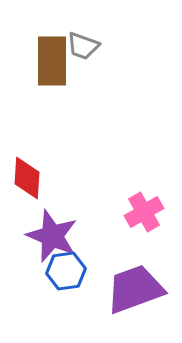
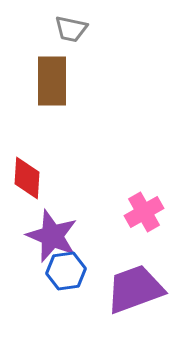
gray trapezoid: moved 12 px left, 17 px up; rotated 8 degrees counterclockwise
brown rectangle: moved 20 px down
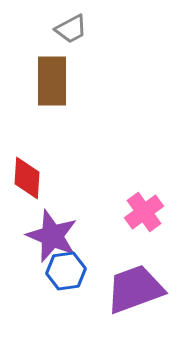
gray trapezoid: rotated 40 degrees counterclockwise
pink cross: rotated 6 degrees counterclockwise
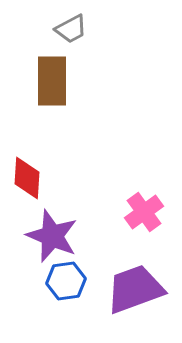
blue hexagon: moved 10 px down
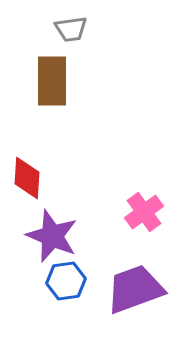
gray trapezoid: rotated 20 degrees clockwise
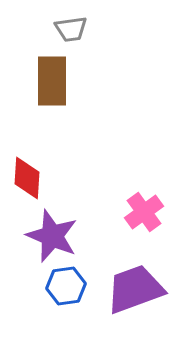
blue hexagon: moved 5 px down
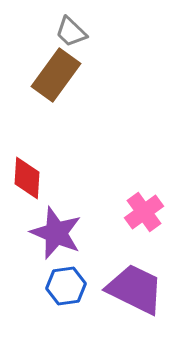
gray trapezoid: moved 3 px down; rotated 52 degrees clockwise
brown rectangle: moved 4 px right, 6 px up; rotated 36 degrees clockwise
purple star: moved 4 px right, 3 px up
purple trapezoid: rotated 46 degrees clockwise
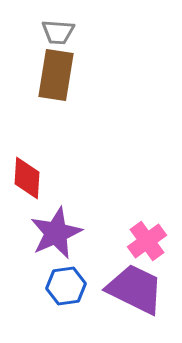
gray trapezoid: moved 13 px left; rotated 40 degrees counterclockwise
brown rectangle: rotated 27 degrees counterclockwise
pink cross: moved 3 px right, 29 px down
purple star: rotated 26 degrees clockwise
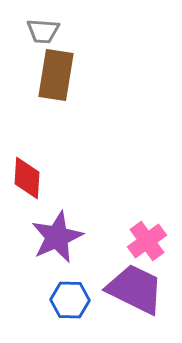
gray trapezoid: moved 15 px left, 1 px up
purple star: moved 1 px right, 4 px down
blue hexagon: moved 4 px right, 14 px down; rotated 9 degrees clockwise
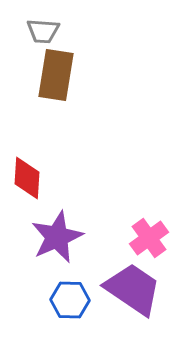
pink cross: moved 2 px right, 3 px up
purple trapezoid: moved 2 px left; rotated 8 degrees clockwise
